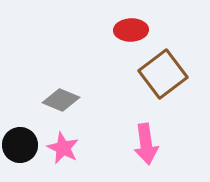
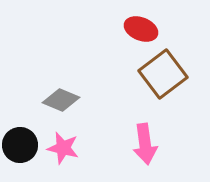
red ellipse: moved 10 px right, 1 px up; rotated 24 degrees clockwise
pink arrow: moved 1 px left
pink star: rotated 12 degrees counterclockwise
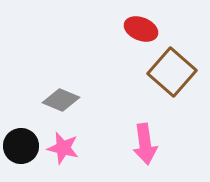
brown square: moved 9 px right, 2 px up; rotated 12 degrees counterclockwise
black circle: moved 1 px right, 1 px down
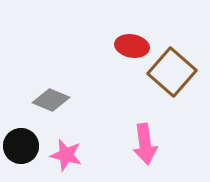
red ellipse: moved 9 px left, 17 px down; rotated 12 degrees counterclockwise
gray diamond: moved 10 px left
pink star: moved 3 px right, 7 px down
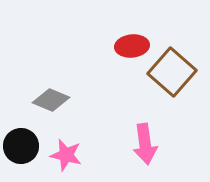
red ellipse: rotated 16 degrees counterclockwise
